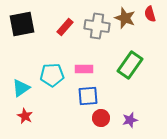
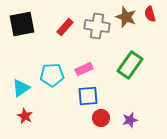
brown star: moved 1 px right, 1 px up
pink rectangle: rotated 24 degrees counterclockwise
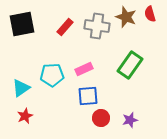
red star: rotated 21 degrees clockwise
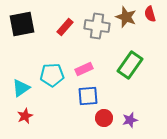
red circle: moved 3 px right
